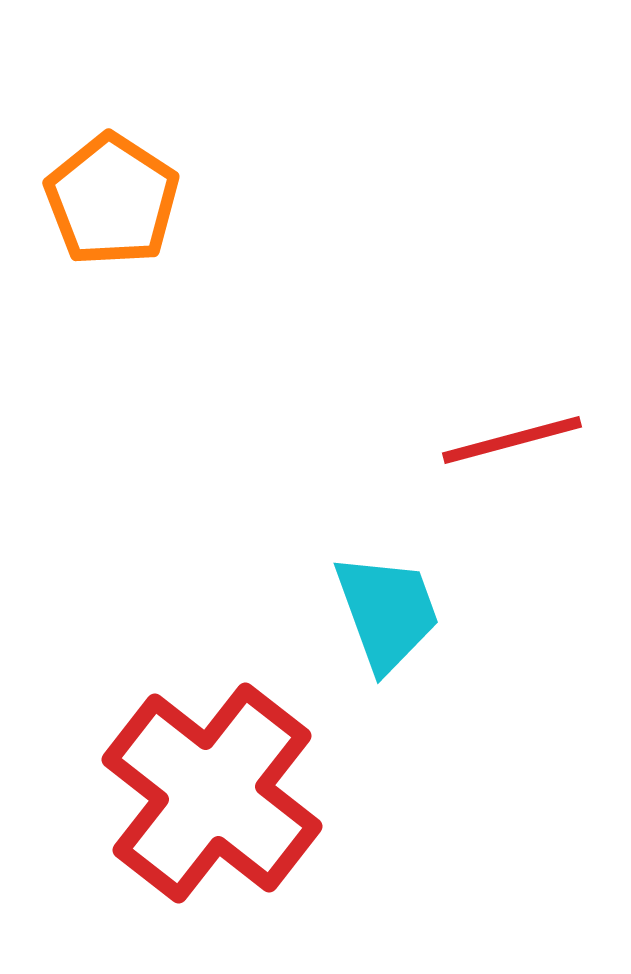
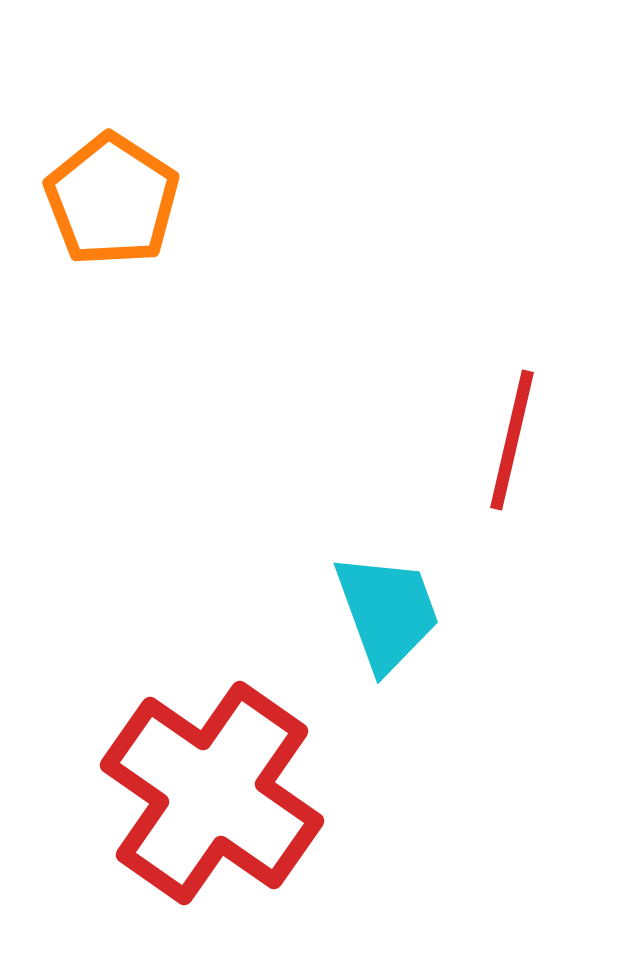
red line: rotated 62 degrees counterclockwise
red cross: rotated 3 degrees counterclockwise
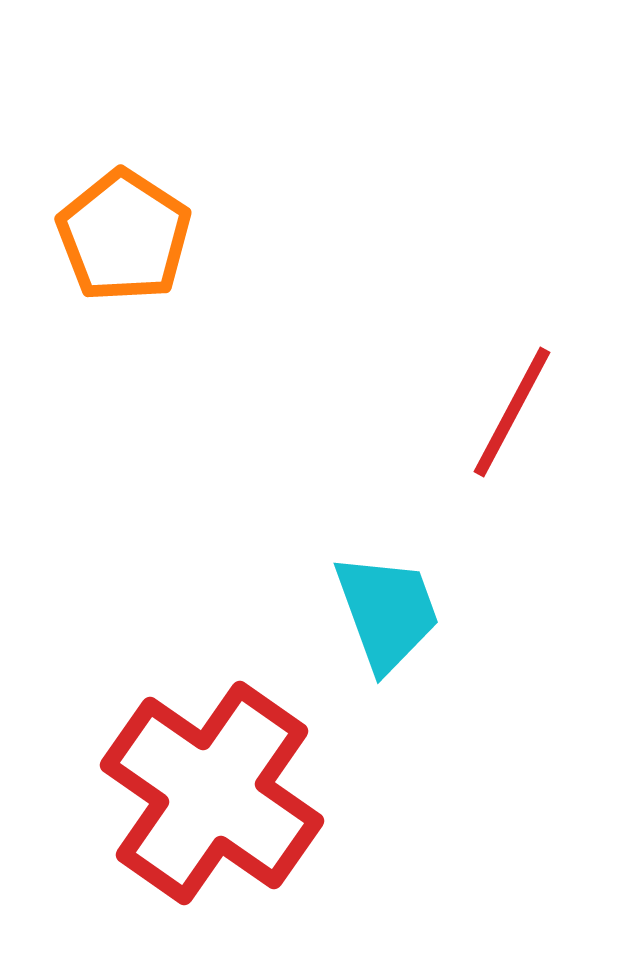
orange pentagon: moved 12 px right, 36 px down
red line: moved 28 px up; rotated 15 degrees clockwise
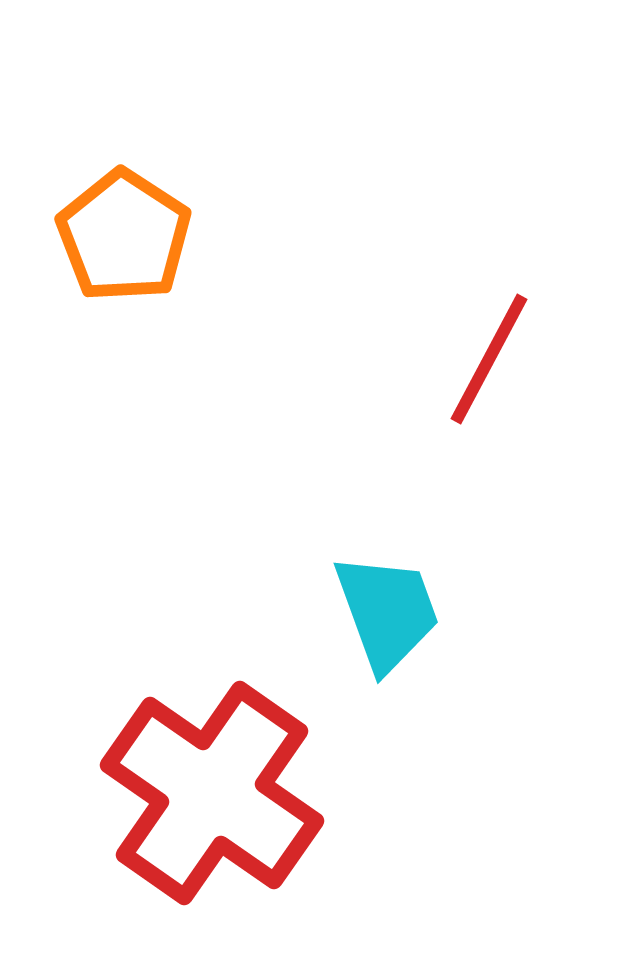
red line: moved 23 px left, 53 px up
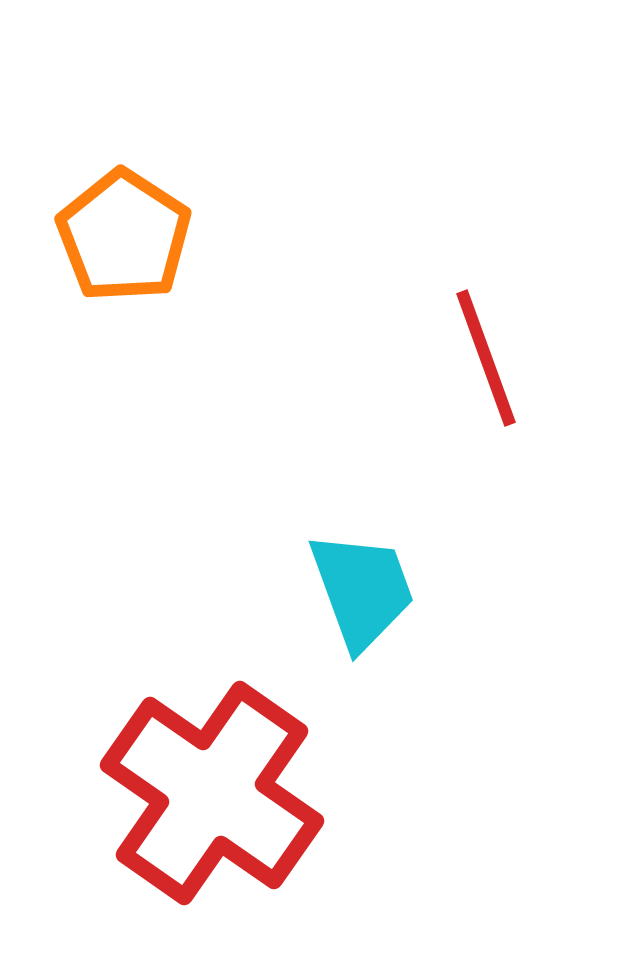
red line: moved 3 px left, 1 px up; rotated 48 degrees counterclockwise
cyan trapezoid: moved 25 px left, 22 px up
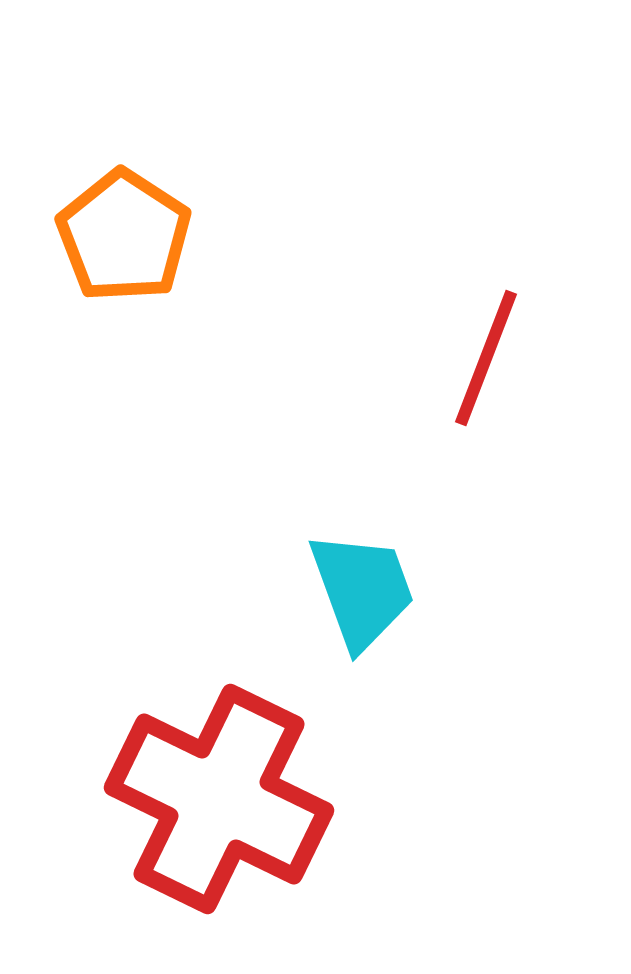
red line: rotated 41 degrees clockwise
red cross: moved 7 px right, 6 px down; rotated 9 degrees counterclockwise
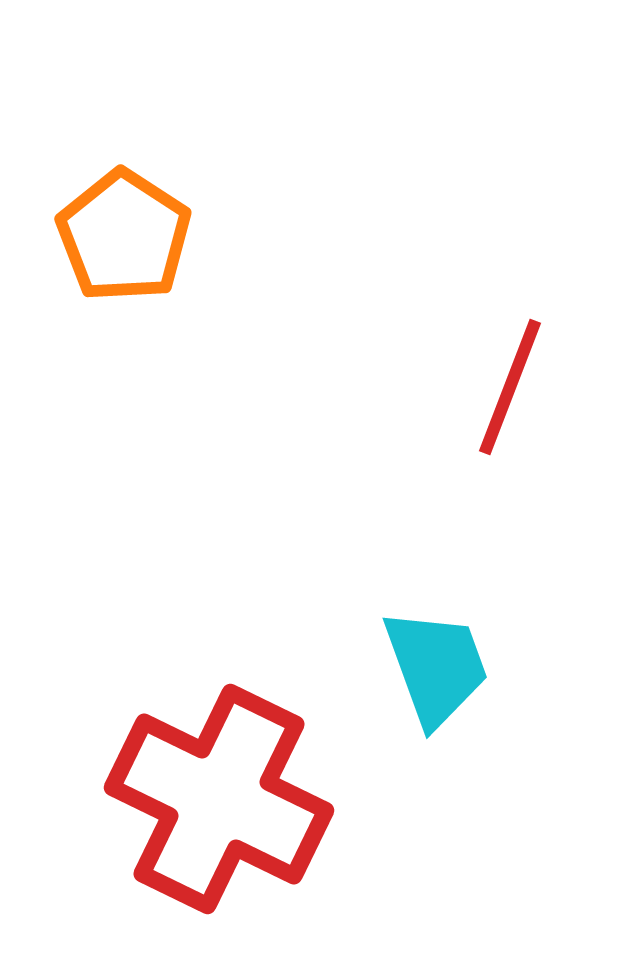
red line: moved 24 px right, 29 px down
cyan trapezoid: moved 74 px right, 77 px down
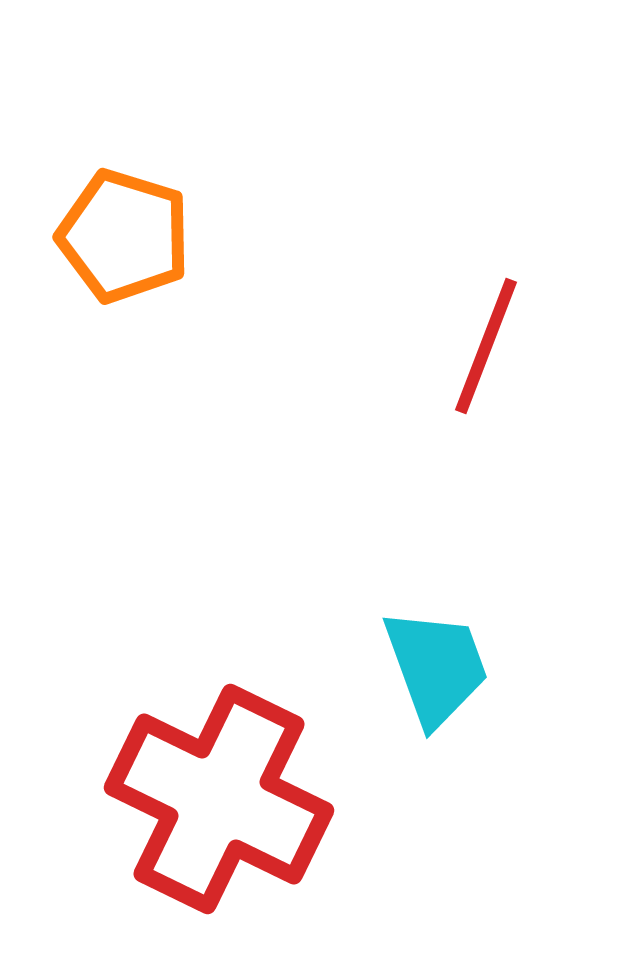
orange pentagon: rotated 16 degrees counterclockwise
red line: moved 24 px left, 41 px up
